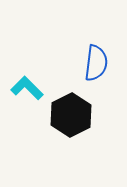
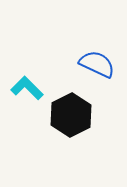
blue semicircle: moved 1 px right, 1 px down; rotated 72 degrees counterclockwise
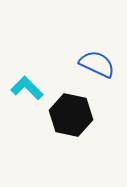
black hexagon: rotated 21 degrees counterclockwise
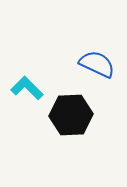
black hexagon: rotated 15 degrees counterclockwise
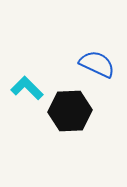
black hexagon: moved 1 px left, 4 px up
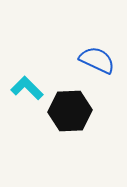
blue semicircle: moved 4 px up
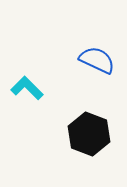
black hexagon: moved 19 px right, 23 px down; rotated 24 degrees clockwise
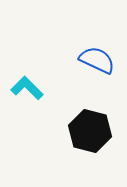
black hexagon: moved 1 px right, 3 px up; rotated 6 degrees counterclockwise
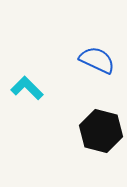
black hexagon: moved 11 px right
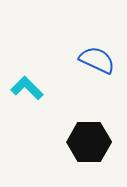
black hexagon: moved 12 px left, 11 px down; rotated 15 degrees counterclockwise
